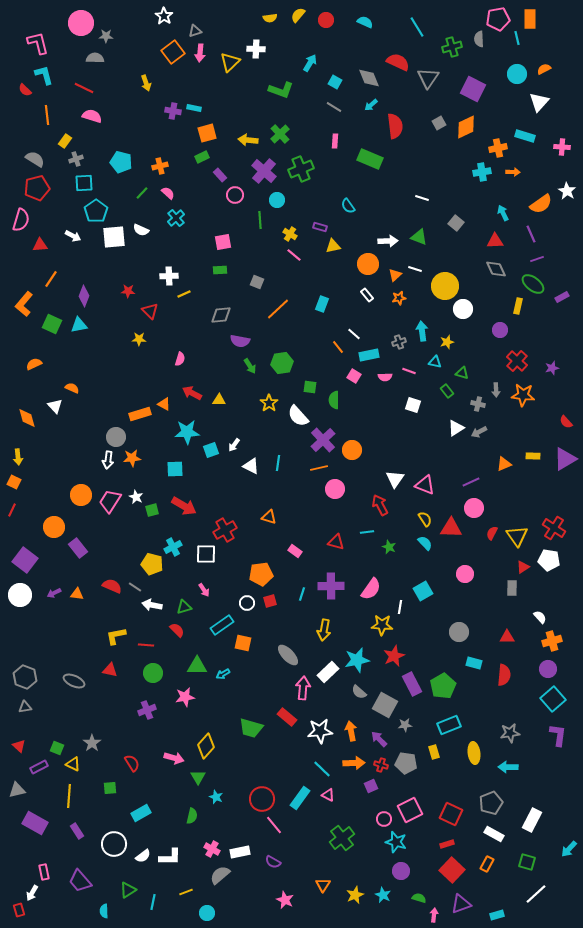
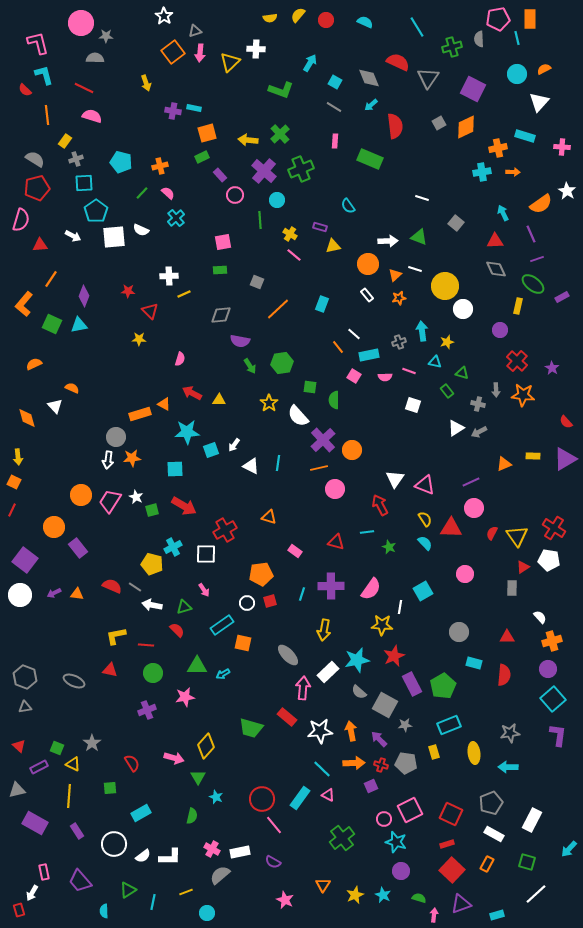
purple star at (552, 368): rotated 24 degrees counterclockwise
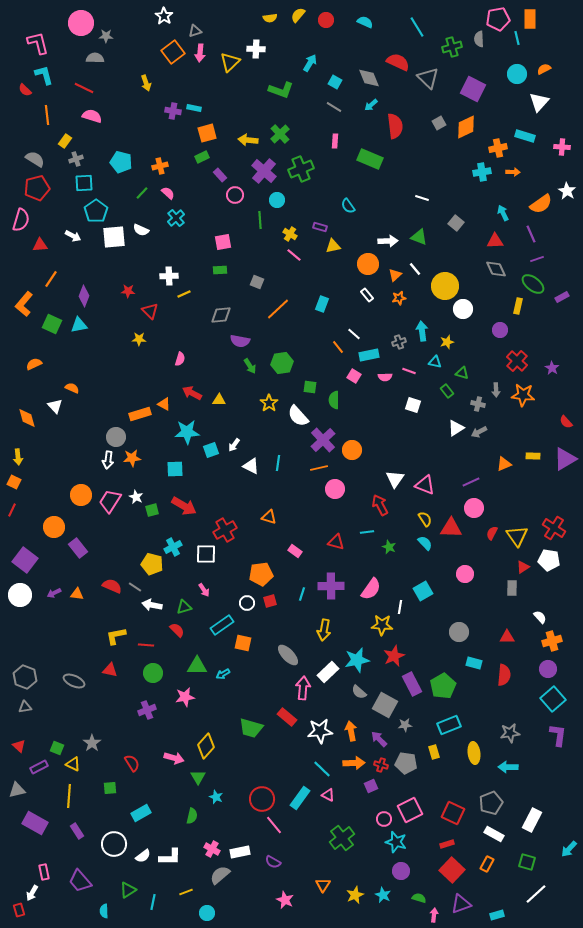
gray triangle at (428, 78): rotated 20 degrees counterclockwise
white line at (415, 269): rotated 32 degrees clockwise
red square at (451, 814): moved 2 px right, 1 px up
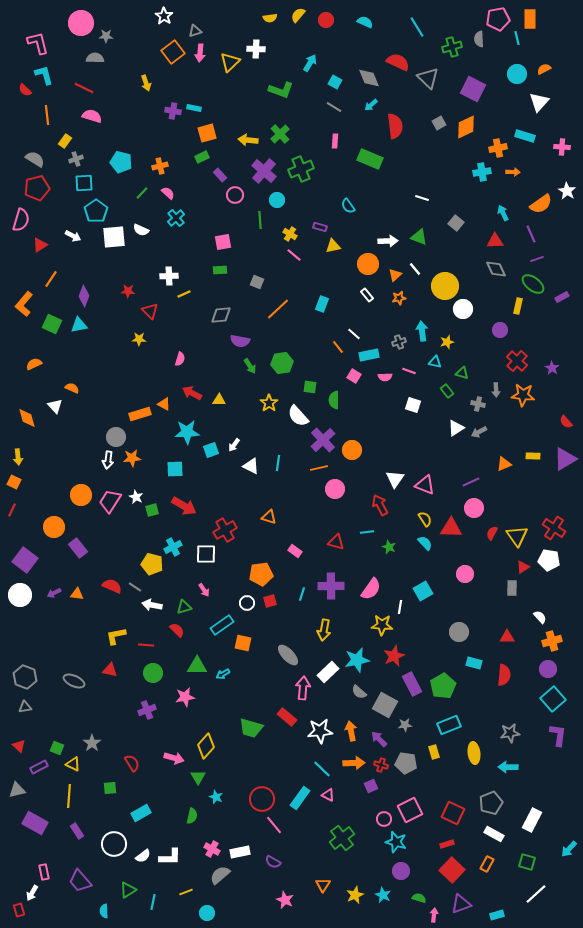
red triangle at (40, 245): rotated 28 degrees counterclockwise
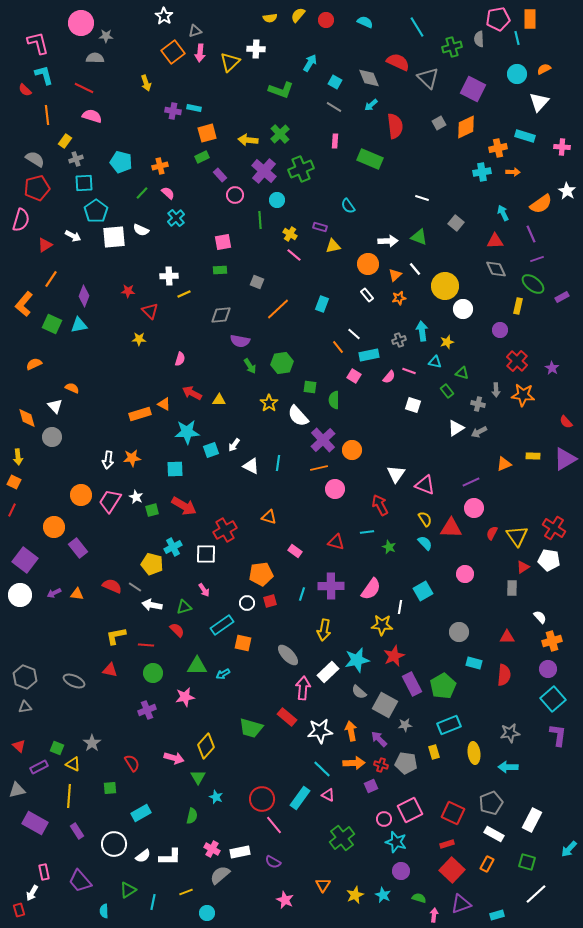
red triangle at (40, 245): moved 5 px right
gray cross at (399, 342): moved 2 px up
pink semicircle at (385, 377): moved 4 px right; rotated 48 degrees counterclockwise
gray circle at (116, 437): moved 64 px left
white triangle at (395, 479): moved 1 px right, 5 px up
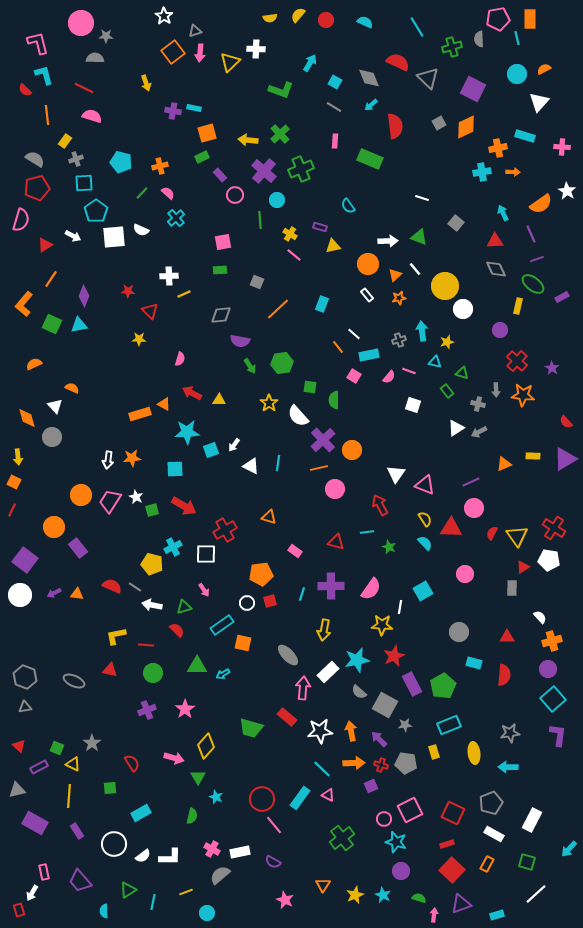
pink star at (185, 697): moved 12 px down; rotated 24 degrees counterclockwise
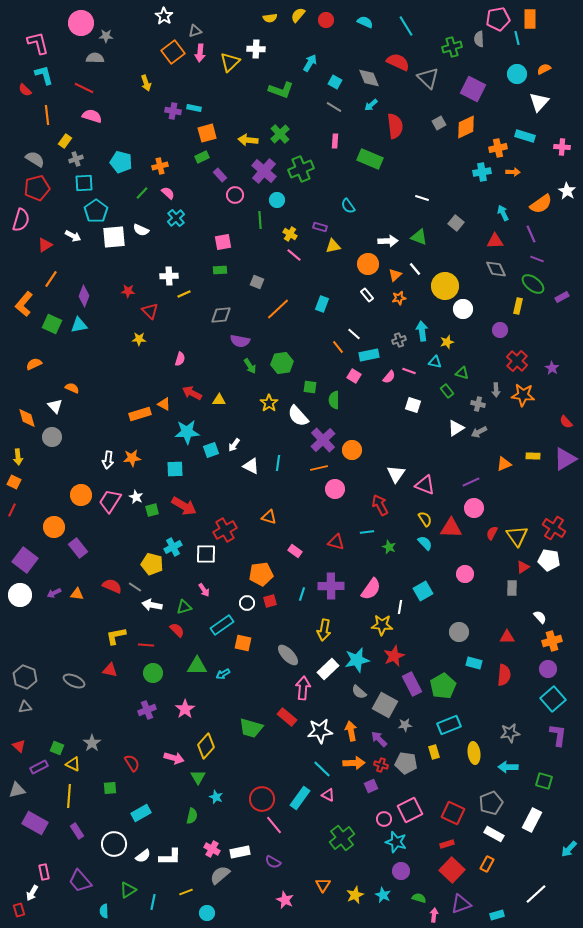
cyan line at (417, 27): moved 11 px left, 1 px up
purple line at (537, 259): rotated 40 degrees clockwise
white rectangle at (328, 672): moved 3 px up
green square at (527, 862): moved 17 px right, 81 px up
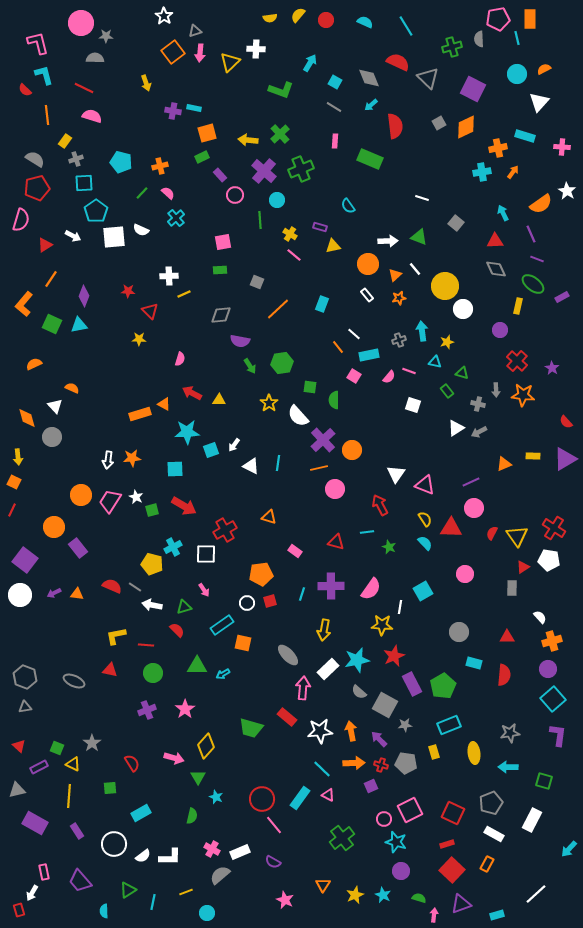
orange arrow at (513, 172): rotated 56 degrees counterclockwise
white rectangle at (240, 852): rotated 12 degrees counterclockwise
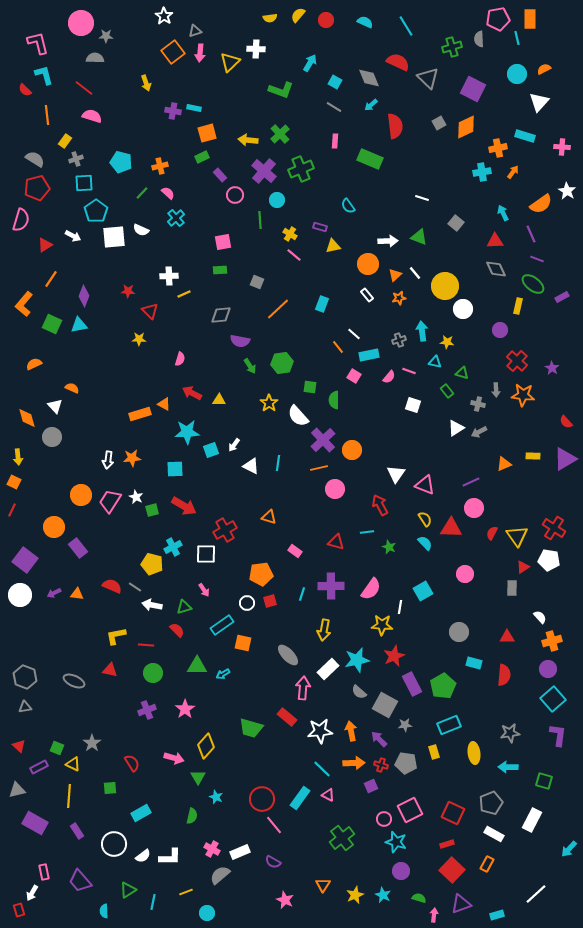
red line at (84, 88): rotated 12 degrees clockwise
white line at (415, 269): moved 4 px down
yellow star at (447, 342): rotated 24 degrees clockwise
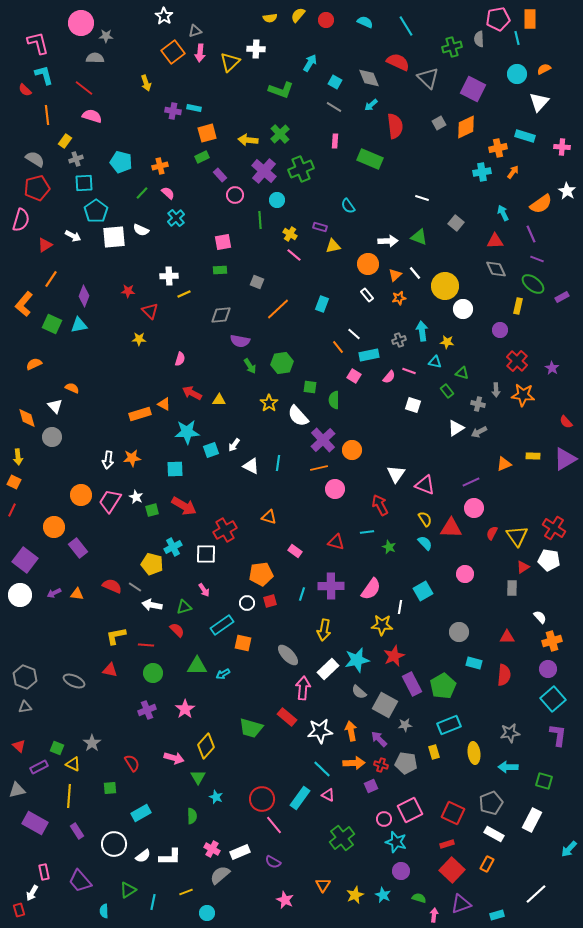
green semicircle at (192, 816): rotated 14 degrees counterclockwise
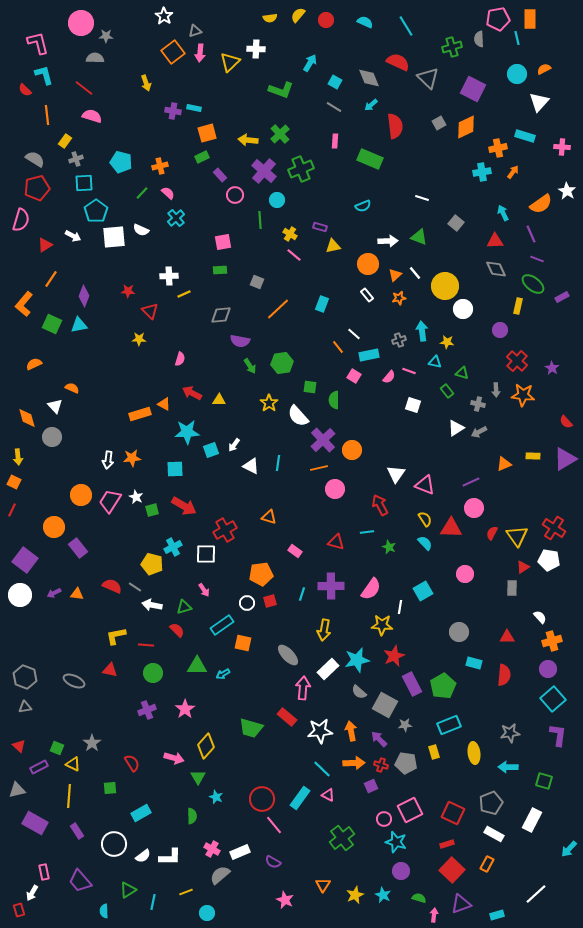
cyan semicircle at (348, 206): moved 15 px right; rotated 77 degrees counterclockwise
